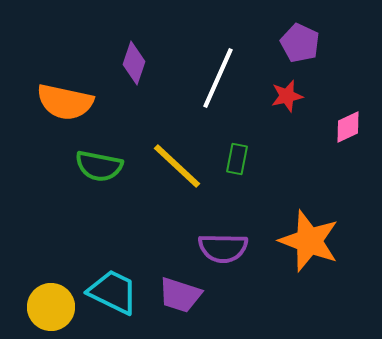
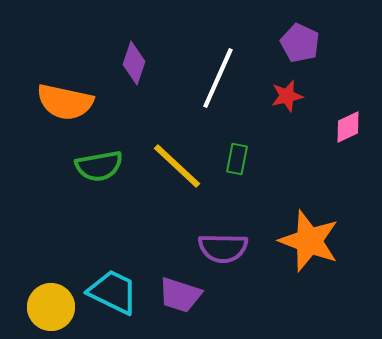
green semicircle: rotated 21 degrees counterclockwise
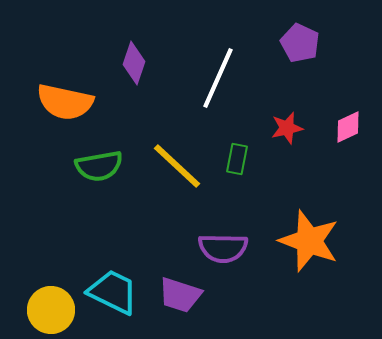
red star: moved 32 px down
yellow circle: moved 3 px down
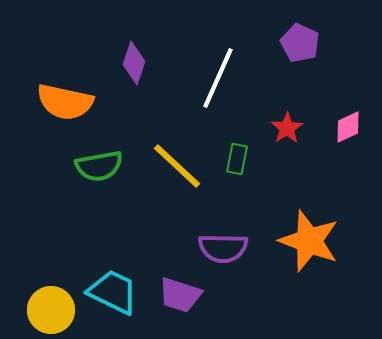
red star: rotated 20 degrees counterclockwise
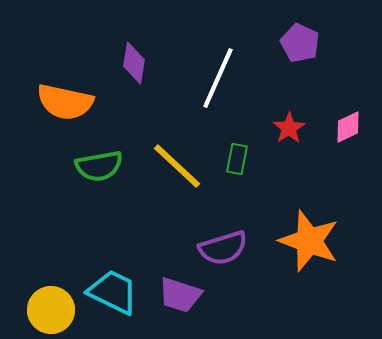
purple diamond: rotated 9 degrees counterclockwise
red star: moved 2 px right
purple semicircle: rotated 18 degrees counterclockwise
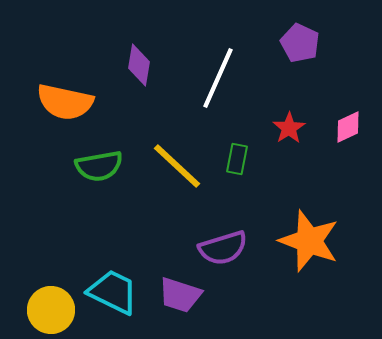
purple diamond: moved 5 px right, 2 px down
